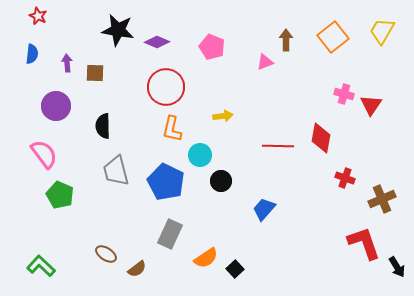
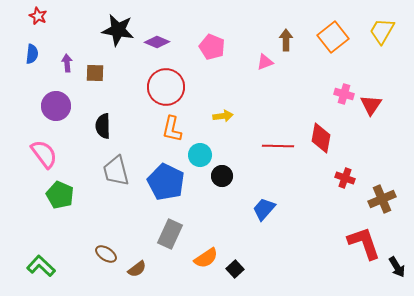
black circle: moved 1 px right, 5 px up
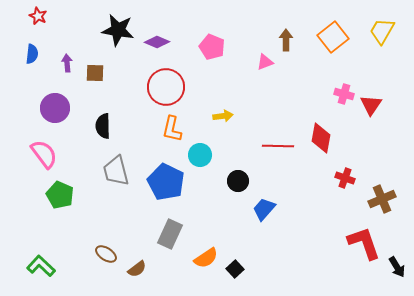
purple circle: moved 1 px left, 2 px down
black circle: moved 16 px right, 5 px down
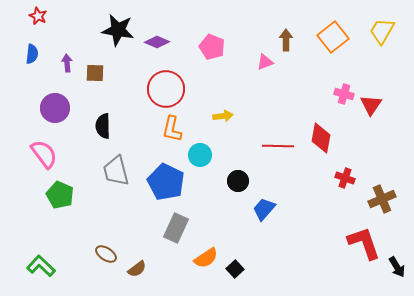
red circle: moved 2 px down
gray rectangle: moved 6 px right, 6 px up
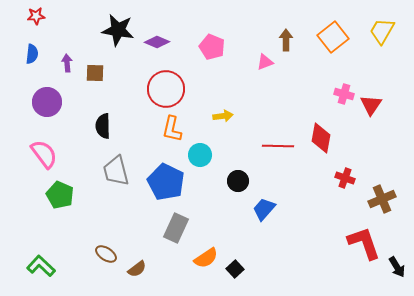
red star: moved 2 px left; rotated 30 degrees counterclockwise
purple circle: moved 8 px left, 6 px up
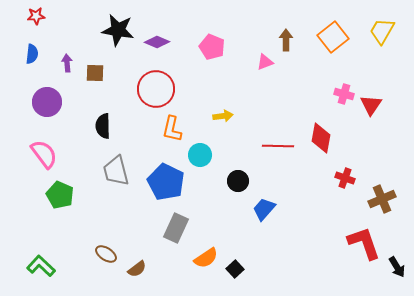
red circle: moved 10 px left
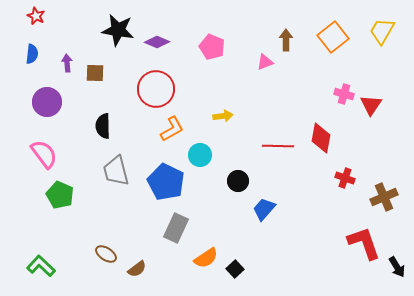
red star: rotated 30 degrees clockwise
orange L-shape: rotated 132 degrees counterclockwise
brown cross: moved 2 px right, 2 px up
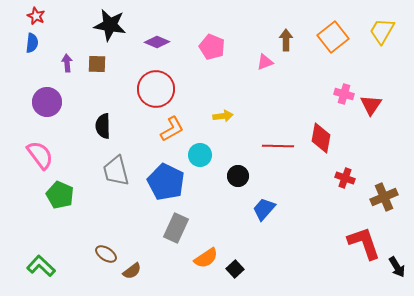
black star: moved 8 px left, 5 px up
blue semicircle: moved 11 px up
brown square: moved 2 px right, 9 px up
pink semicircle: moved 4 px left, 1 px down
black circle: moved 5 px up
brown semicircle: moved 5 px left, 2 px down
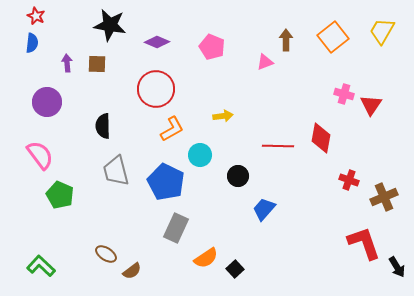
red cross: moved 4 px right, 2 px down
